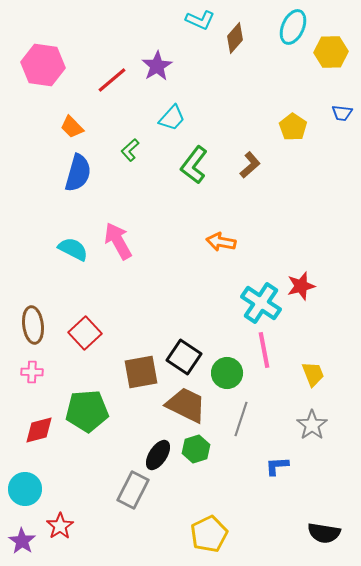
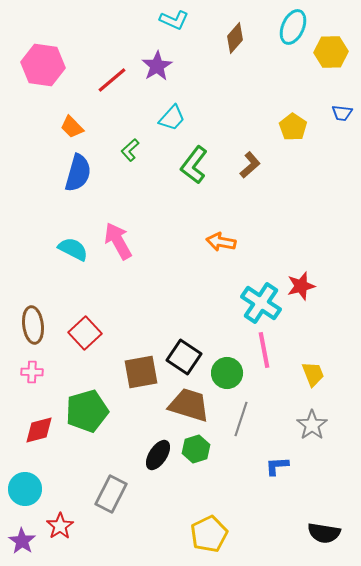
cyan L-shape at (200, 20): moved 26 px left
brown trapezoid at (186, 405): moved 3 px right; rotated 9 degrees counterclockwise
green pentagon at (87, 411): rotated 12 degrees counterclockwise
gray rectangle at (133, 490): moved 22 px left, 4 px down
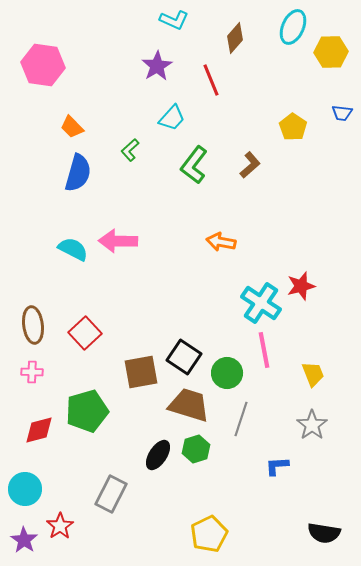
red line at (112, 80): moved 99 px right; rotated 72 degrees counterclockwise
pink arrow at (118, 241): rotated 60 degrees counterclockwise
purple star at (22, 541): moved 2 px right, 1 px up
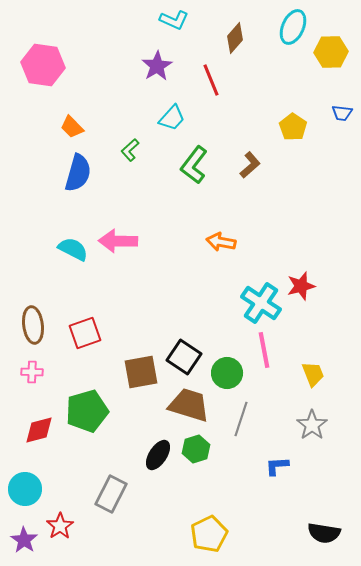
red square at (85, 333): rotated 24 degrees clockwise
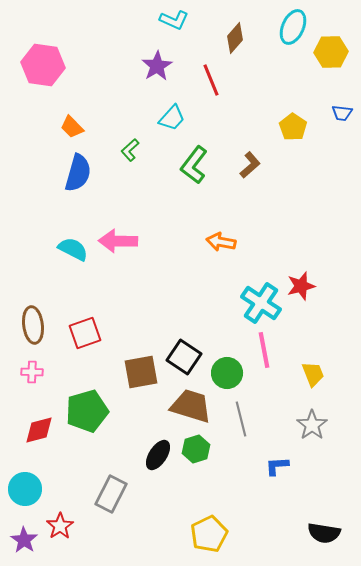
brown trapezoid at (189, 405): moved 2 px right, 1 px down
gray line at (241, 419): rotated 32 degrees counterclockwise
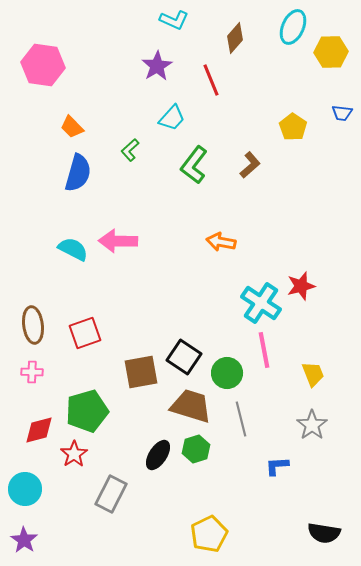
red star at (60, 526): moved 14 px right, 72 px up
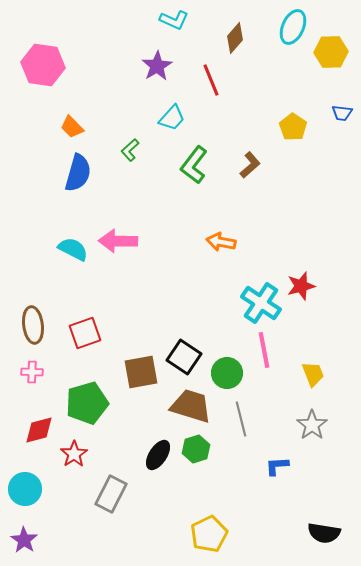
green pentagon at (87, 411): moved 8 px up
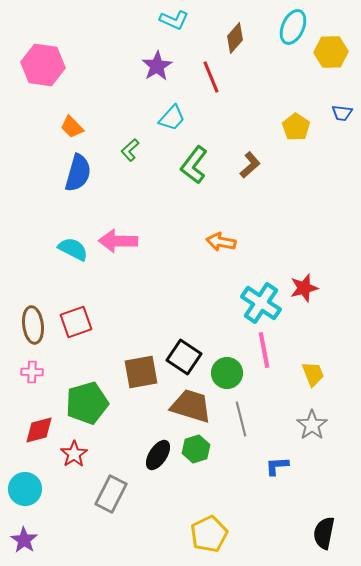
red line at (211, 80): moved 3 px up
yellow pentagon at (293, 127): moved 3 px right
red star at (301, 286): moved 3 px right, 2 px down
red square at (85, 333): moved 9 px left, 11 px up
black semicircle at (324, 533): rotated 92 degrees clockwise
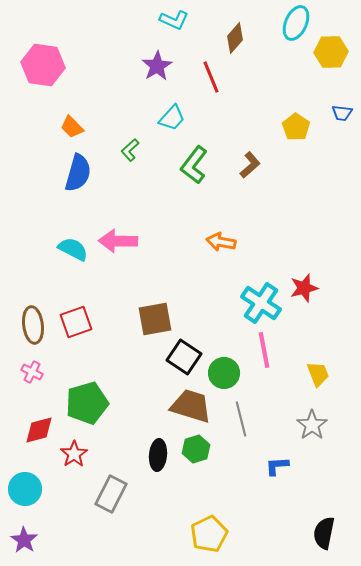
cyan ellipse at (293, 27): moved 3 px right, 4 px up
pink cross at (32, 372): rotated 25 degrees clockwise
brown square at (141, 372): moved 14 px right, 53 px up
green circle at (227, 373): moved 3 px left
yellow trapezoid at (313, 374): moved 5 px right
black ellipse at (158, 455): rotated 28 degrees counterclockwise
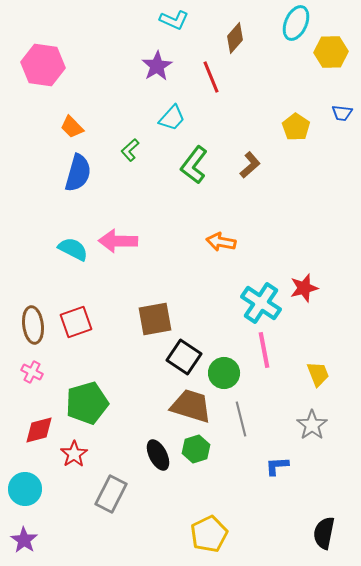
black ellipse at (158, 455): rotated 32 degrees counterclockwise
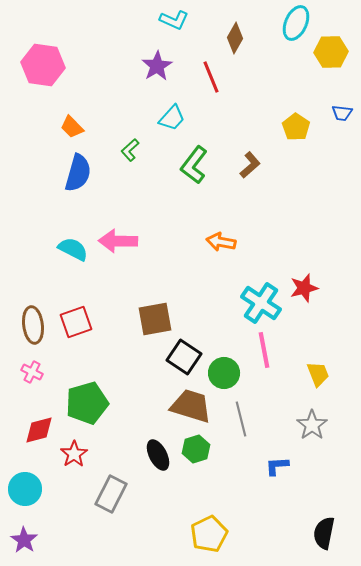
brown diamond at (235, 38): rotated 12 degrees counterclockwise
